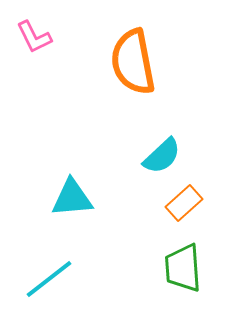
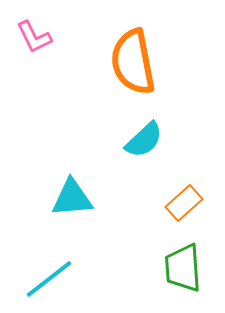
cyan semicircle: moved 18 px left, 16 px up
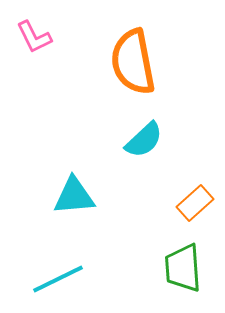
cyan triangle: moved 2 px right, 2 px up
orange rectangle: moved 11 px right
cyan line: moved 9 px right; rotated 12 degrees clockwise
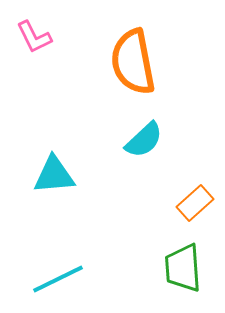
cyan triangle: moved 20 px left, 21 px up
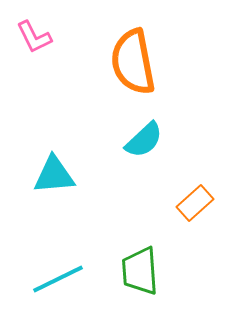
green trapezoid: moved 43 px left, 3 px down
